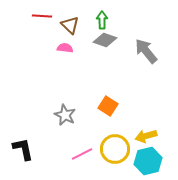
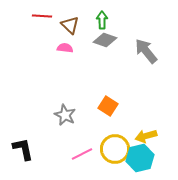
cyan hexagon: moved 8 px left, 3 px up
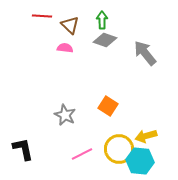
gray arrow: moved 1 px left, 2 px down
yellow circle: moved 4 px right
cyan hexagon: moved 3 px down; rotated 20 degrees clockwise
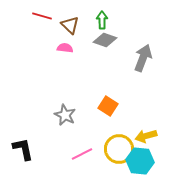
red line: rotated 12 degrees clockwise
gray arrow: moved 2 px left, 5 px down; rotated 60 degrees clockwise
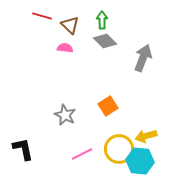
gray diamond: moved 1 px down; rotated 25 degrees clockwise
orange square: rotated 24 degrees clockwise
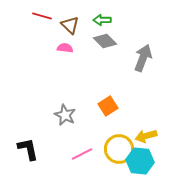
green arrow: rotated 90 degrees counterclockwise
black L-shape: moved 5 px right
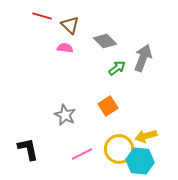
green arrow: moved 15 px right, 48 px down; rotated 144 degrees clockwise
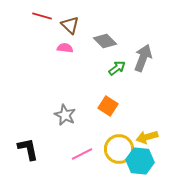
orange square: rotated 24 degrees counterclockwise
yellow arrow: moved 1 px right, 1 px down
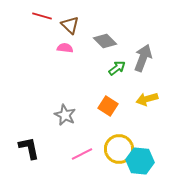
yellow arrow: moved 38 px up
black L-shape: moved 1 px right, 1 px up
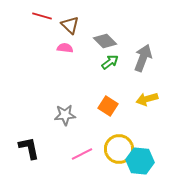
green arrow: moved 7 px left, 6 px up
gray star: rotated 30 degrees counterclockwise
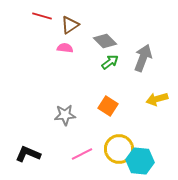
brown triangle: rotated 42 degrees clockwise
yellow arrow: moved 10 px right
black L-shape: moved 1 px left, 6 px down; rotated 55 degrees counterclockwise
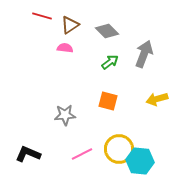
gray diamond: moved 2 px right, 10 px up
gray arrow: moved 1 px right, 4 px up
orange square: moved 5 px up; rotated 18 degrees counterclockwise
